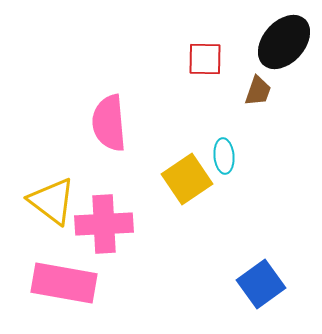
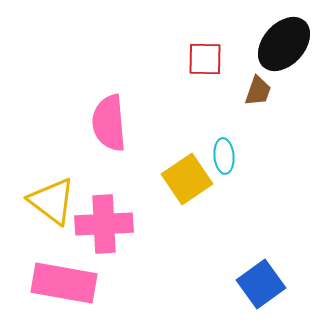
black ellipse: moved 2 px down
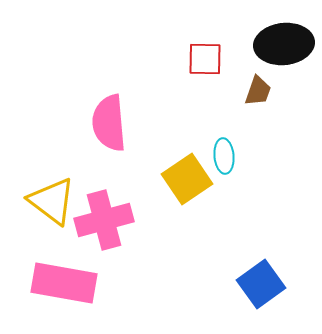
black ellipse: rotated 42 degrees clockwise
pink cross: moved 4 px up; rotated 12 degrees counterclockwise
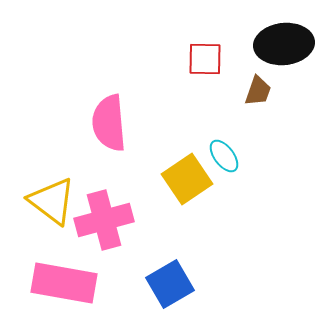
cyan ellipse: rotated 32 degrees counterclockwise
blue square: moved 91 px left; rotated 6 degrees clockwise
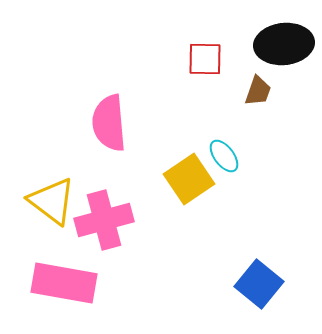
yellow square: moved 2 px right
blue square: moved 89 px right; rotated 21 degrees counterclockwise
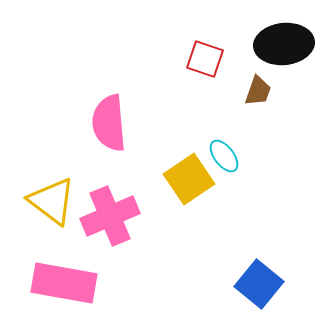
red square: rotated 18 degrees clockwise
pink cross: moved 6 px right, 4 px up; rotated 8 degrees counterclockwise
